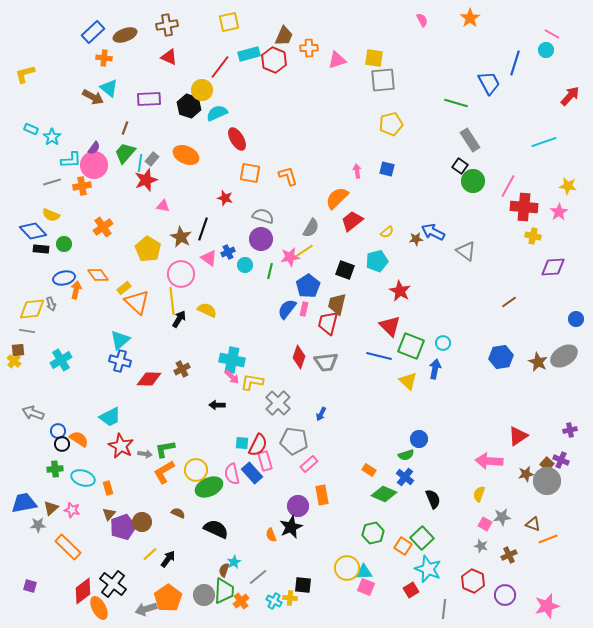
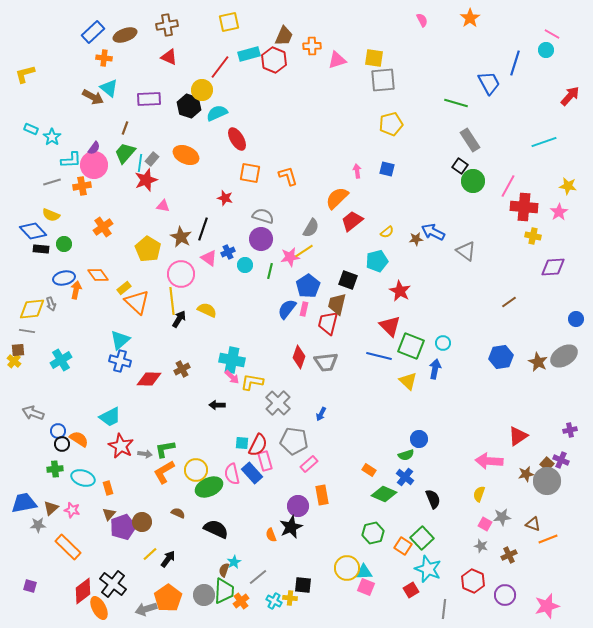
orange cross at (309, 48): moved 3 px right, 2 px up
black square at (345, 270): moved 3 px right, 10 px down
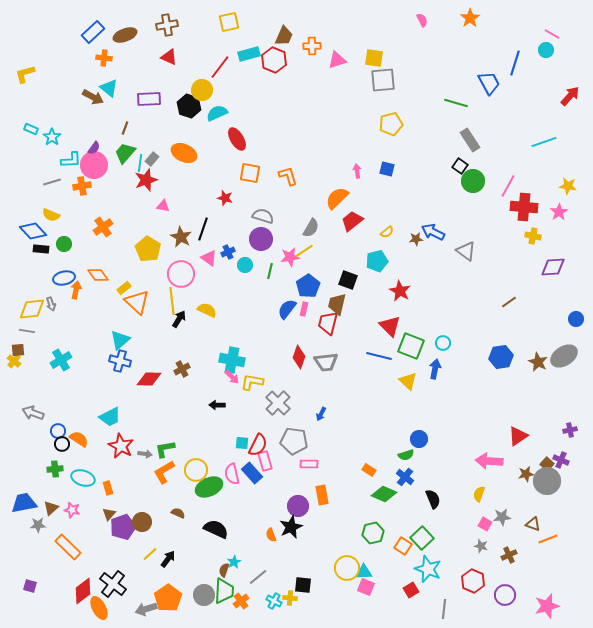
orange ellipse at (186, 155): moved 2 px left, 2 px up
pink rectangle at (309, 464): rotated 42 degrees clockwise
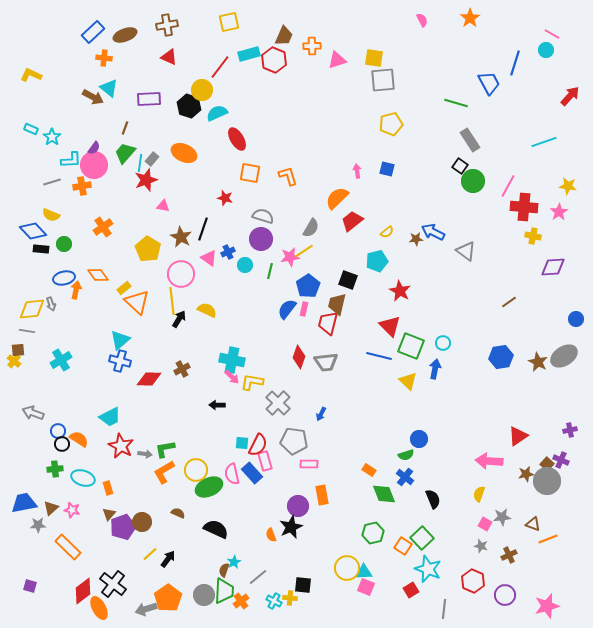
yellow L-shape at (25, 74): moved 6 px right, 1 px down; rotated 40 degrees clockwise
green diamond at (384, 494): rotated 45 degrees clockwise
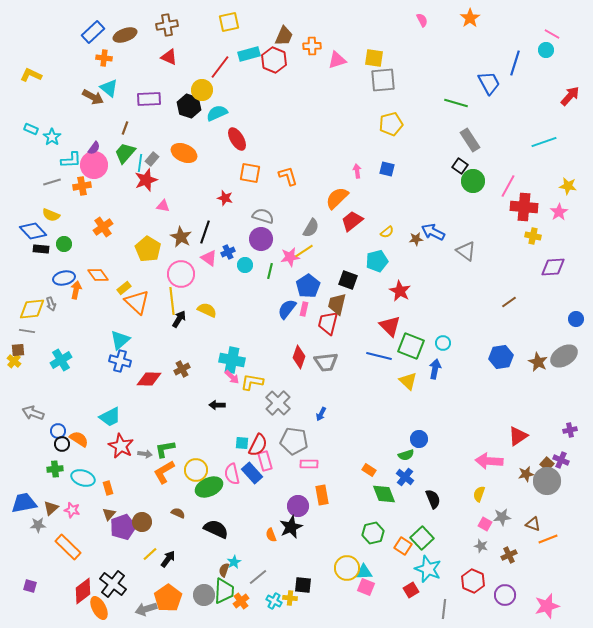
black line at (203, 229): moved 2 px right, 3 px down
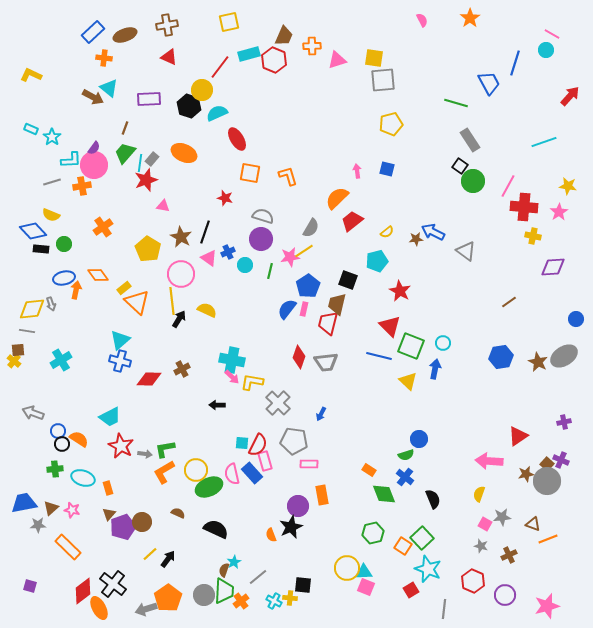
purple cross at (570, 430): moved 6 px left, 8 px up
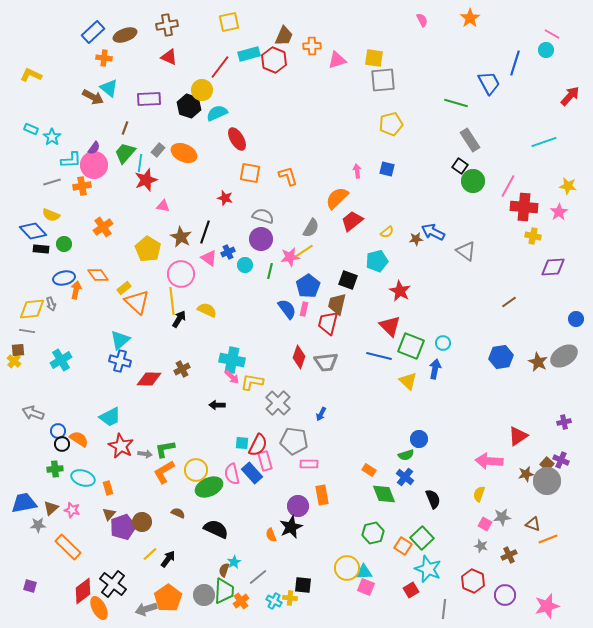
gray rectangle at (152, 159): moved 6 px right, 9 px up
blue semicircle at (287, 309): rotated 105 degrees clockwise
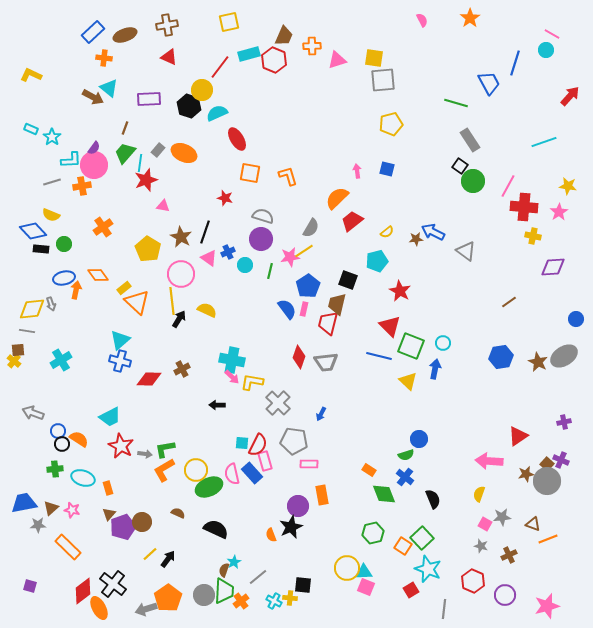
orange L-shape at (164, 472): moved 2 px up
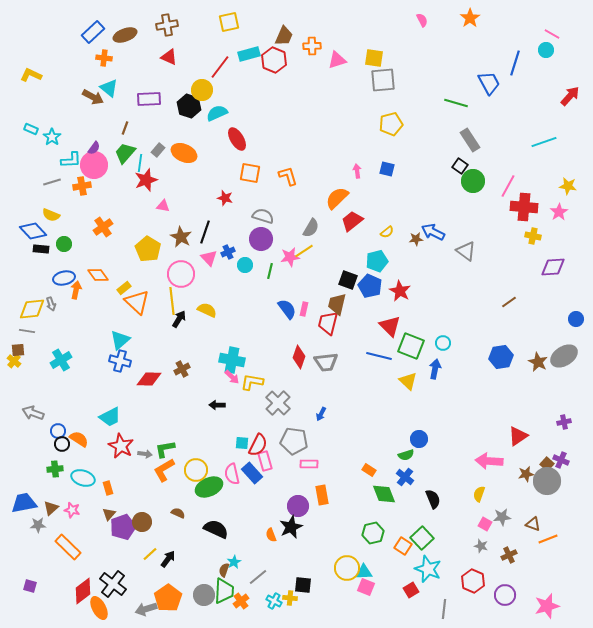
pink triangle at (209, 258): rotated 12 degrees clockwise
blue pentagon at (308, 286): moved 62 px right; rotated 15 degrees counterclockwise
